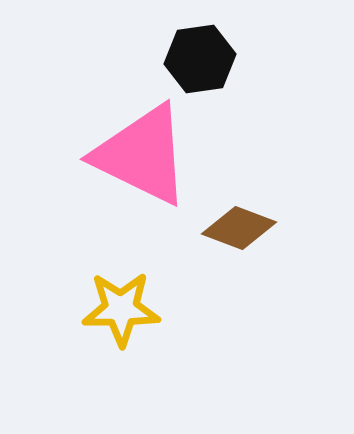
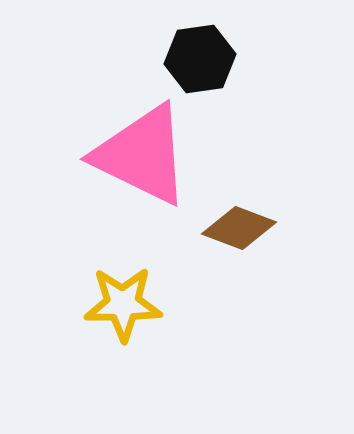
yellow star: moved 2 px right, 5 px up
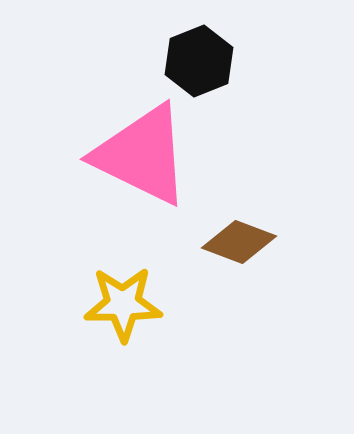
black hexagon: moved 1 px left, 2 px down; rotated 14 degrees counterclockwise
brown diamond: moved 14 px down
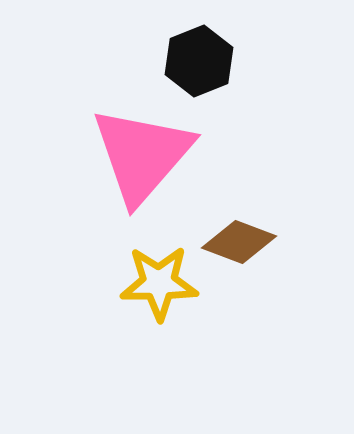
pink triangle: rotated 45 degrees clockwise
yellow star: moved 36 px right, 21 px up
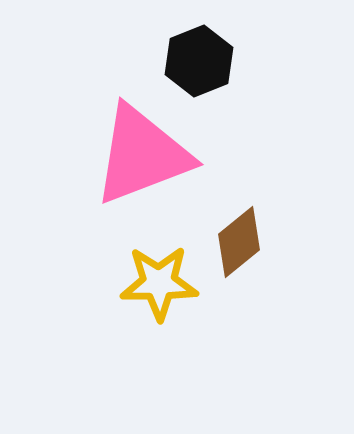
pink triangle: rotated 28 degrees clockwise
brown diamond: rotated 60 degrees counterclockwise
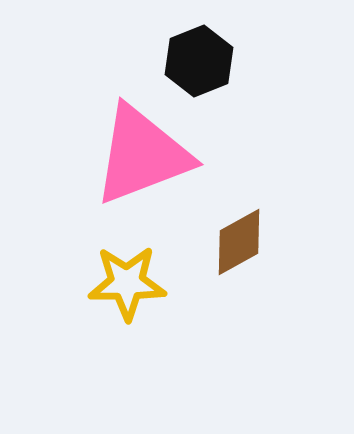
brown diamond: rotated 10 degrees clockwise
yellow star: moved 32 px left
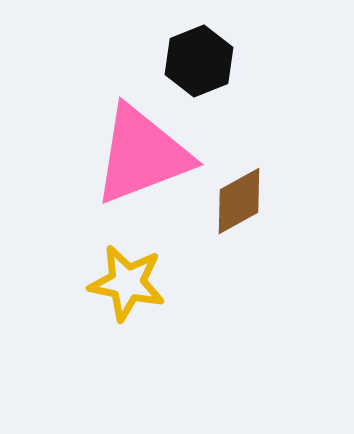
brown diamond: moved 41 px up
yellow star: rotated 12 degrees clockwise
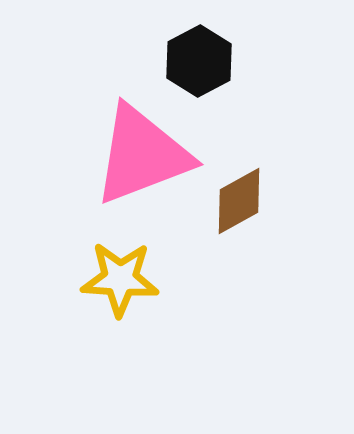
black hexagon: rotated 6 degrees counterclockwise
yellow star: moved 7 px left, 4 px up; rotated 8 degrees counterclockwise
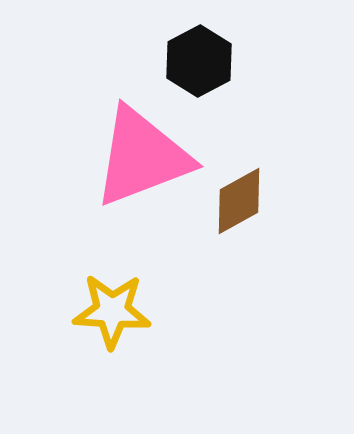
pink triangle: moved 2 px down
yellow star: moved 8 px left, 32 px down
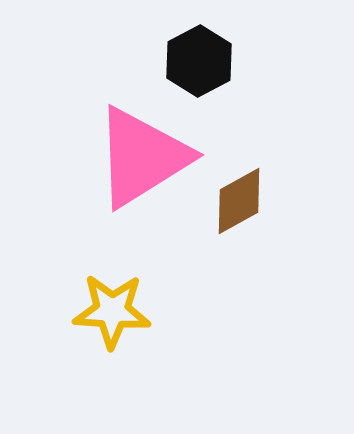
pink triangle: rotated 11 degrees counterclockwise
